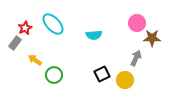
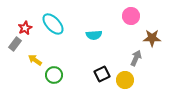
pink circle: moved 6 px left, 7 px up
gray rectangle: moved 1 px down
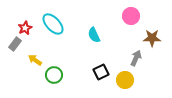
cyan semicircle: rotated 70 degrees clockwise
black square: moved 1 px left, 2 px up
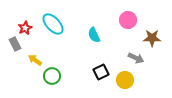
pink circle: moved 3 px left, 4 px down
gray rectangle: rotated 64 degrees counterclockwise
gray arrow: rotated 91 degrees clockwise
green circle: moved 2 px left, 1 px down
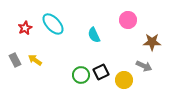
brown star: moved 4 px down
gray rectangle: moved 16 px down
gray arrow: moved 8 px right, 8 px down
green circle: moved 29 px right, 1 px up
yellow circle: moved 1 px left
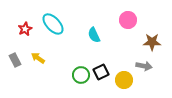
red star: moved 1 px down
yellow arrow: moved 3 px right, 2 px up
gray arrow: rotated 14 degrees counterclockwise
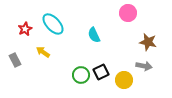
pink circle: moved 7 px up
brown star: moved 4 px left; rotated 12 degrees clockwise
yellow arrow: moved 5 px right, 6 px up
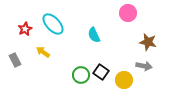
black square: rotated 28 degrees counterclockwise
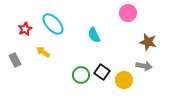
black square: moved 1 px right
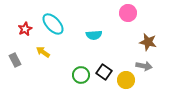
cyan semicircle: rotated 70 degrees counterclockwise
black square: moved 2 px right
yellow circle: moved 2 px right
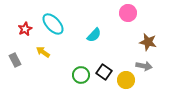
cyan semicircle: rotated 42 degrees counterclockwise
